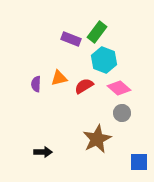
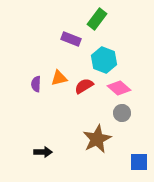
green rectangle: moved 13 px up
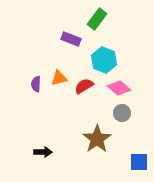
brown star: rotated 8 degrees counterclockwise
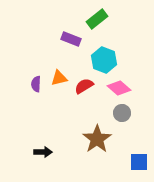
green rectangle: rotated 15 degrees clockwise
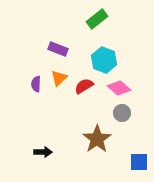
purple rectangle: moved 13 px left, 10 px down
orange triangle: rotated 30 degrees counterclockwise
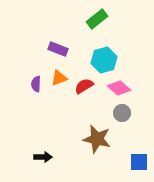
cyan hexagon: rotated 25 degrees clockwise
orange triangle: rotated 24 degrees clockwise
brown star: rotated 24 degrees counterclockwise
black arrow: moved 5 px down
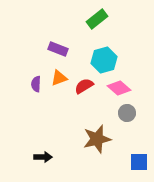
gray circle: moved 5 px right
brown star: rotated 28 degrees counterclockwise
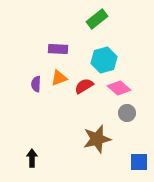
purple rectangle: rotated 18 degrees counterclockwise
black arrow: moved 11 px left, 1 px down; rotated 90 degrees counterclockwise
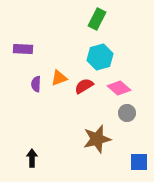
green rectangle: rotated 25 degrees counterclockwise
purple rectangle: moved 35 px left
cyan hexagon: moved 4 px left, 3 px up
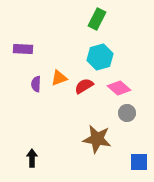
brown star: rotated 24 degrees clockwise
